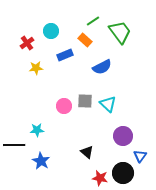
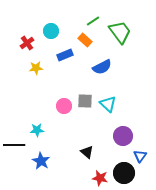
black circle: moved 1 px right
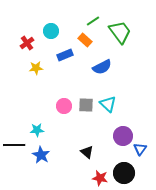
gray square: moved 1 px right, 4 px down
blue triangle: moved 7 px up
blue star: moved 6 px up
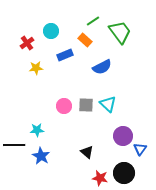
blue star: moved 1 px down
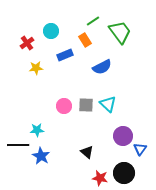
orange rectangle: rotated 16 degrees clockwise
black line: moved 4 px right
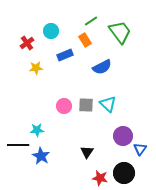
green line: moved 2 px left
black triangle: rotated 24 degrees clockwise
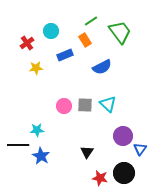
gray square: moved 1 px left
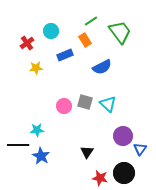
gray square: moved 3 px up; rotated 14 degrees clockwise
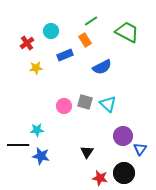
green trapezoid: moved 7 px right; rotated 25 degrees counterclockwise
blue star: rotated 18 degrees counterclockwise
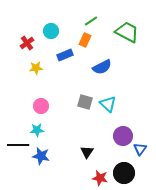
orange rectangle: rotated 56 degrees clockwise
pink circle: moved 23 px left
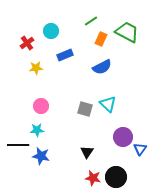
orange rectangle: moved 16 px right, 1 px up
gray square: moved 7 px down
purple circle: moved 1 px down
black circle: moved 8 px left, 4 px down
red star: moved 7 px left
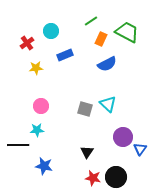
blue semicircle: moved 5 px right, 3 px up
blue star: moved 3 px right, 10 px down
